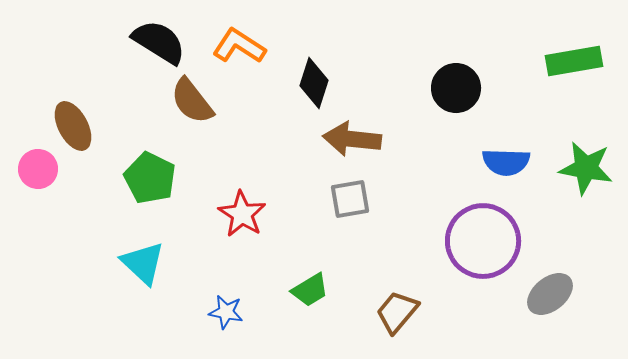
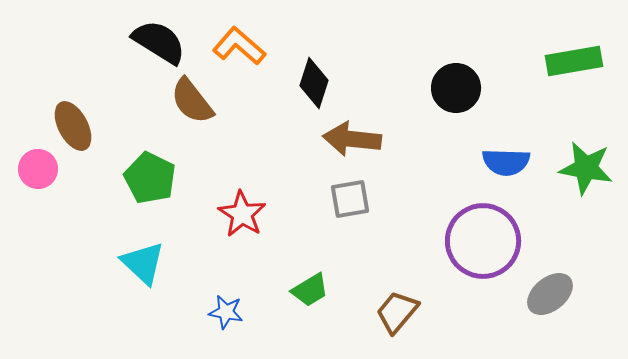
orange L-shape: rotated 8 degrees clockwise
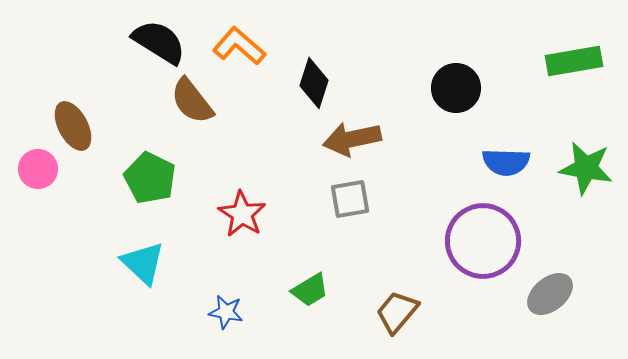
brown arrow: rotated 18 degrees counterclockwise
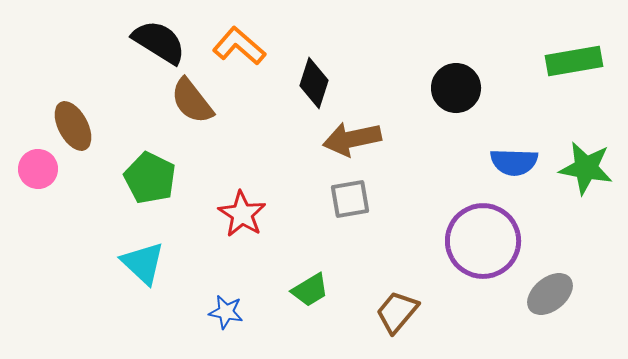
blue semicircle: moved 8 px right
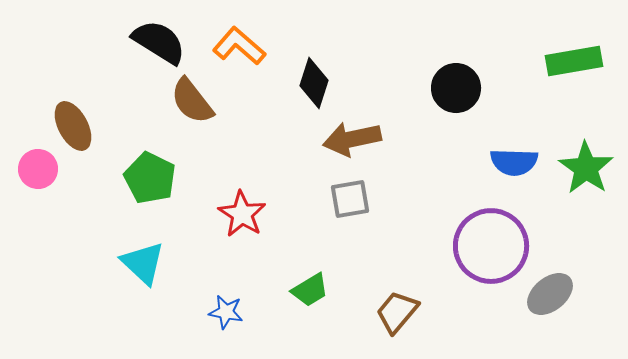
green star: rotated 24 degrees clockwise
purple circle: moved 8 px right, 5 px down
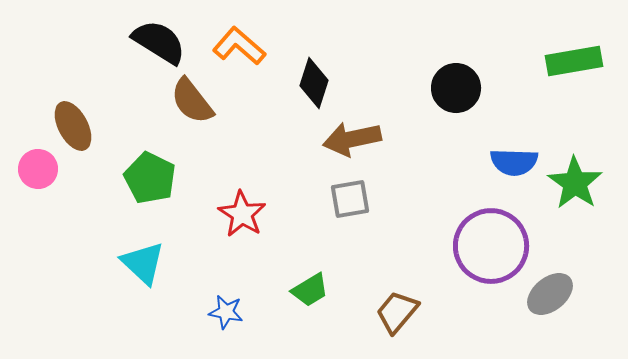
green star: moved 11 px left, 15 px down
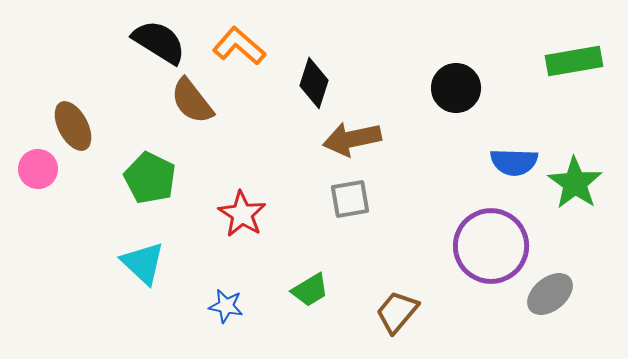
blue star: moved 6 px up
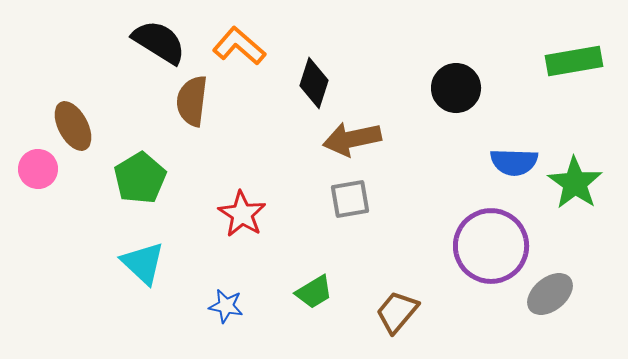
brown semicircle: rotated 45 degrees clockwise
green pentagon: moved 10 px left; rotated 15 degrees clockwise
green trapezoid: moved 4 px right, 2 px down
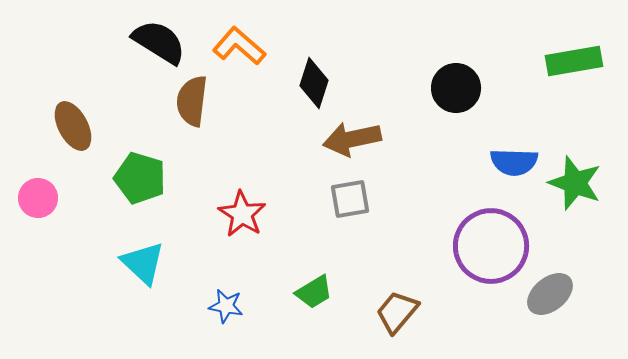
pink circle: moved 29 px down
green pentagon: rotated 24 degrees counterclockwise
green star: rotated 14 degrees counterclockwise
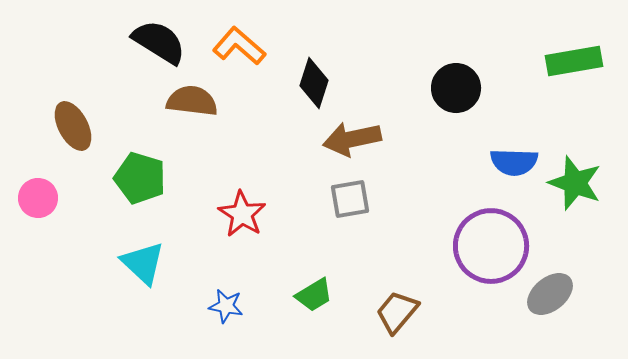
brown semicircle: rotated 90 degrees clockwise
green trapezoid: moved 3 px down
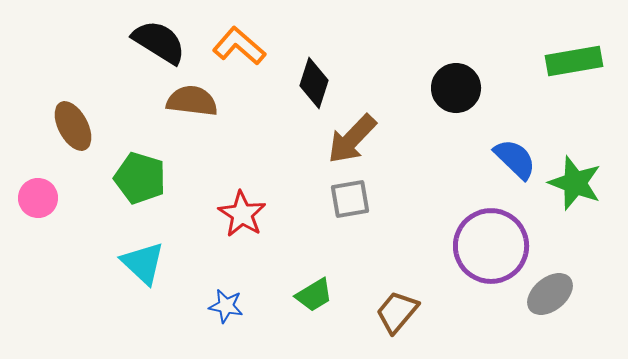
brown arrow: rotated 34 degrees counterclockwise
blue semicircle: moved 1 px right, 3 px up; rotated 138 degrees counterclockwise
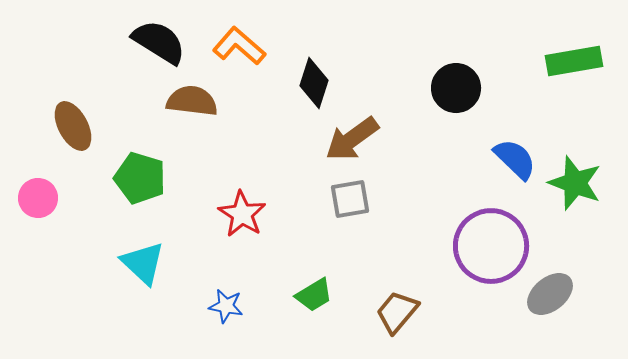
brown arrow: rotated 10 degrees clockwise
